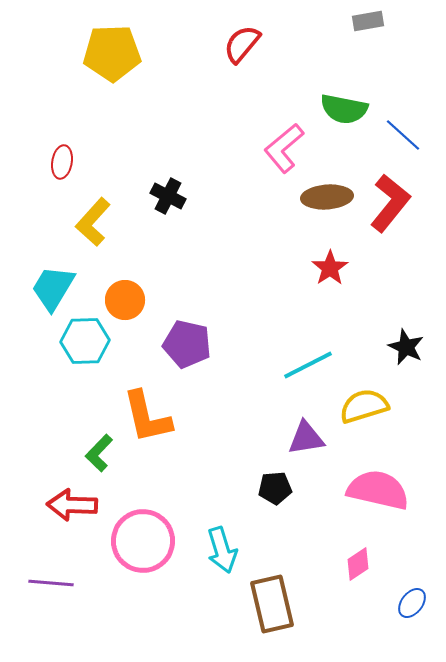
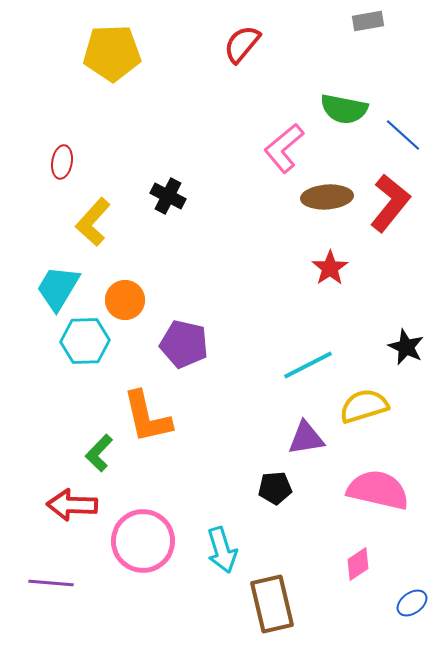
cyan trapezoid: moved 5 px right
purple pentagon: moved 3 px left
blue ellipse: rotated 16 degrees clockwise
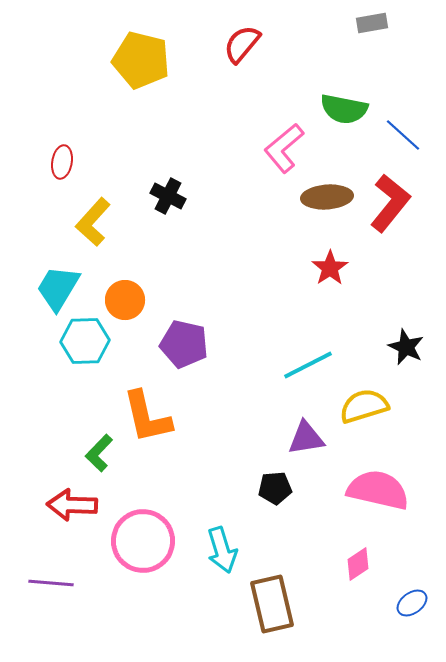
gray rectangle: moved 4 px right, 2 px down
yellow pentagon: moved 29 px right, 7 px down; rotated 16 degrees clockwise
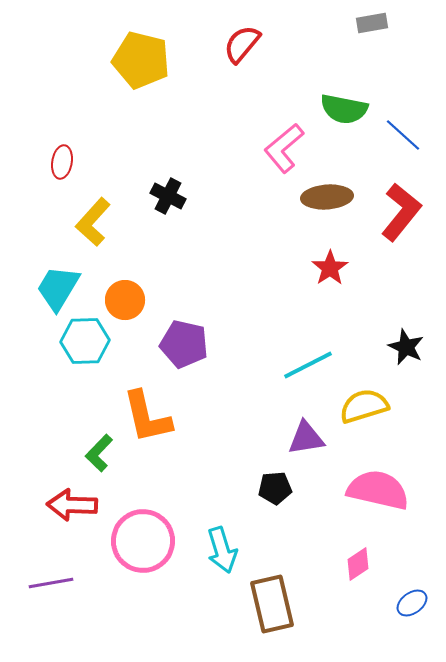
red L-shape: moved 11 px right, 9 px down
purple line: rotated 15 degrees counterclockwise
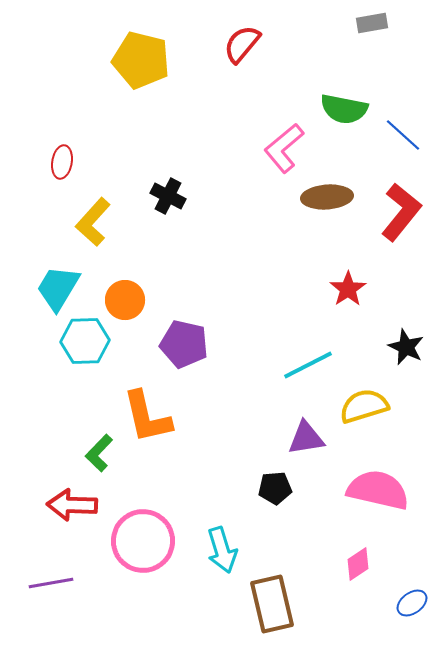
red star: moved 18 px right, 21 px down
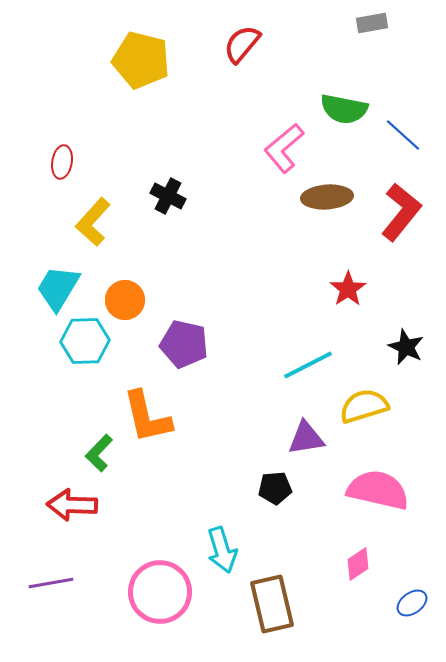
pink circle: moved 17 px right, 51 px down
